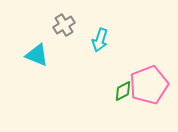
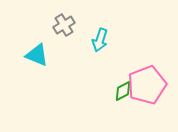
pink pentagon: moved 2 px left
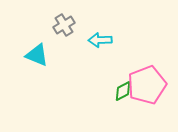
cyan arrow: rotated 70 degrees clockwise
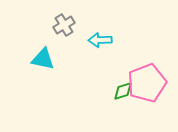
cyan triangle: moved 6 px right, 4 px down; rotated 10 degrees counterclockwise
pink pentagon: moved 2 px up
green diamond: rotated 10 degrees clockwise
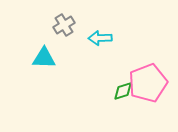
cyan arrow: moved 2 px up
cyan triangle: moved 1 px right, 1 px up; rotated 10 degrees counterclockwise
pink pentagon: moved 1 px right
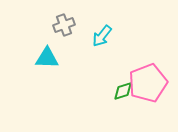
gray cross: rotated 10 degrees clockwise
cyan arrow: moved 2 px right, 2 px up; rotated 50 degrees counterclockwise
cyan triangle: moved 3 px right
